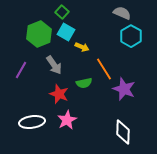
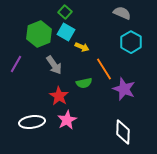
green square: moved 3 px right
cyan hexagon: moved 6 px down
purple line: moved 5 px left, 6 px up
red star: moved 2 px down; rotated 12 degrees clockwise
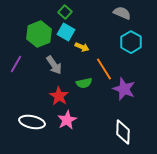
white ellipse: rotated 20 degrees clockwise
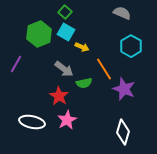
cyan hexagon: moved 4 px down
gray arrow: moved 10 px right, 4 px down; rotated 18 degrees counterclockwise
white diamond: rotated 15 degrees clockwise
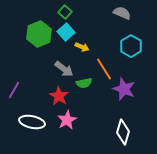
cyan square: rotated 18 degrees clockwise
purple line: moved 2 px left, 26 px down
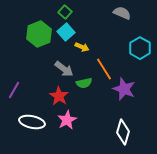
cyan hexagon: moved 9 px right, 2 px down
